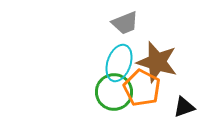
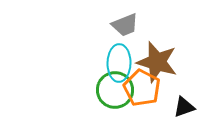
gray trapezoid: moved 2 px down
cyan ellipse: rotated 18 degrees counterclockwise
green circle: moved 1 px right, 2 px up
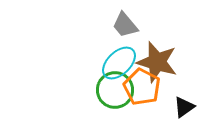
gray trapezoid: rotated 72 degrees clockwise
cyan ellipse: rotated 45 degrees clockwise
orange pentagon: moved 1 px up
black triangle: rotated 15 degrees counterclockwise
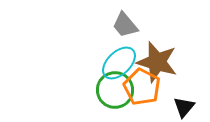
black triangle: rotated 15 degrees counterclockwise
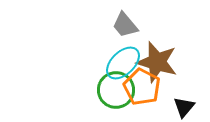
cyan ellipse: moved 4 px right
green circle: moved 1 px right
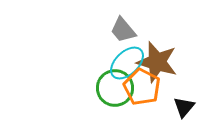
gray trapezoid: moved 2 px left, 5 px down
cyan ellipse: moved 4 px right
green circle: moved 1 px left, 2 px up
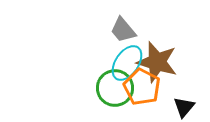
cyan ellipse: rotated 12 degrees counterclockwise
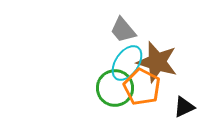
black triangle: rotated 25 degrees clockwise
